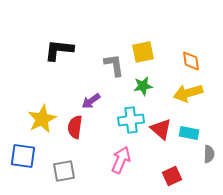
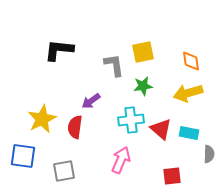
red square: rotated 18 degrees clockwise
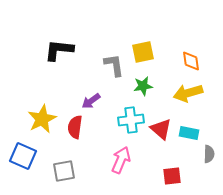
blue square: rotated 16 degrees clockwise
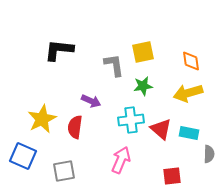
purple arrow: rotated 120 degrees counterclockwise
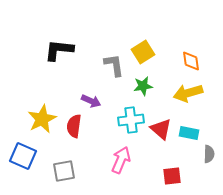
yellow square: rotated 20 degrees counterclockwise
red semicircle: moved 1 px left, 1 px up
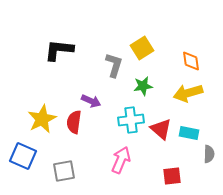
yellow square: moved 1 px left, 4 px up
gray L-shape: rotated 25 degrees clockwise
red semicircle: moved 4 px up
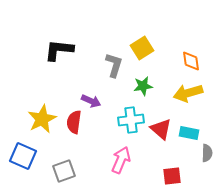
gray semicircle: moved 2 px left, 1 px up
gray square: rotated 10 degrees counterclockwise
